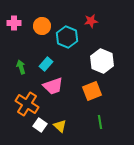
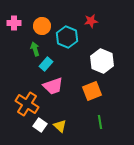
green arrow: moved 14 px right, 18 px up
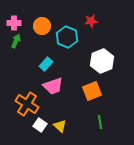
green arrow: moved 19 px left, 8 px up; rotated 40 degrees clockwise
white hexagon: rotated 15 degrees clockwise
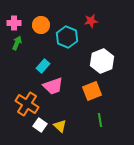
orange circle: moved 1 px left, 1 px up
green arrow: moved 1 px right, 2 px down
cyan rectangle: moved 3 px left, 2 px down
green line: moved 2 px up
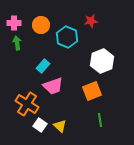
green arrow: rotated 32 degrees counterclockwise
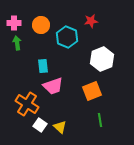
white hexagon: moved 2 px up
cyan rectangle: rotated 48 degrees counterclockwise
yellow triangle: moved 1 px down
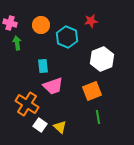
pink cross: moved 4 px left; rotated 16 degrees clockwise
green line: moved 2 px left, 3 px up
